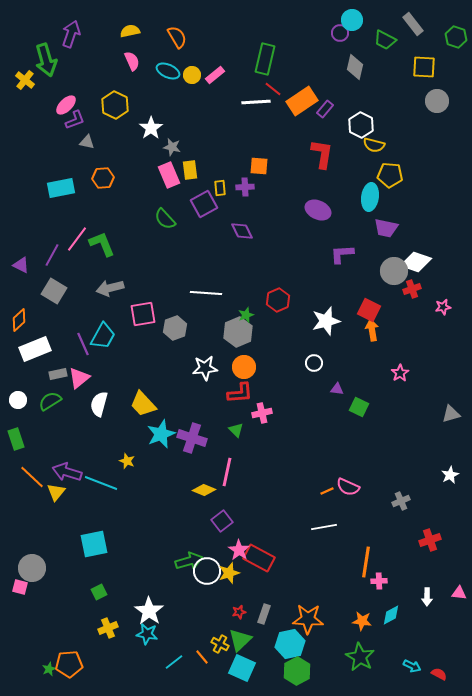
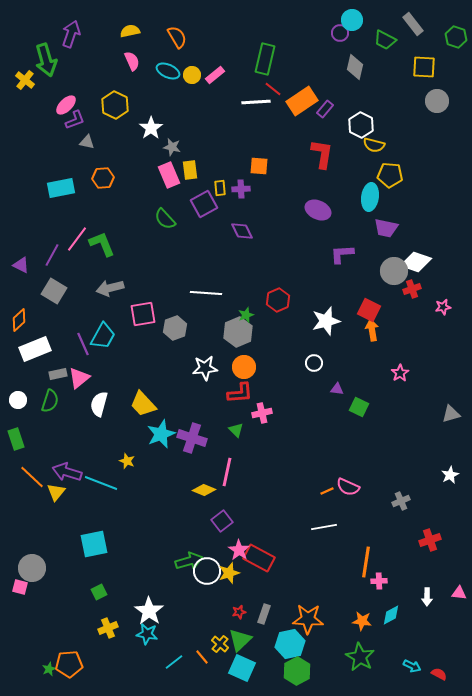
purple cross at (245, 187): moved 4 px left, 2 px down
green semicircle at (50, 401): rotated 140 degrees clockwise
yellow cross at (220, 644): rotated 12 degrees clockwise
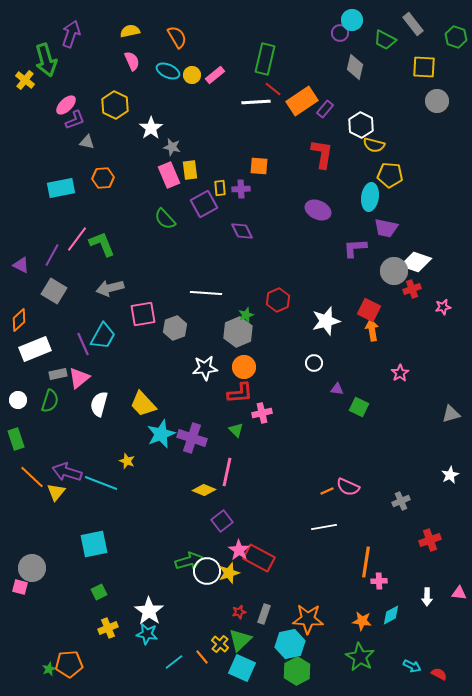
purple L-shape at (342, 254): moved 13 px right, 6 px up
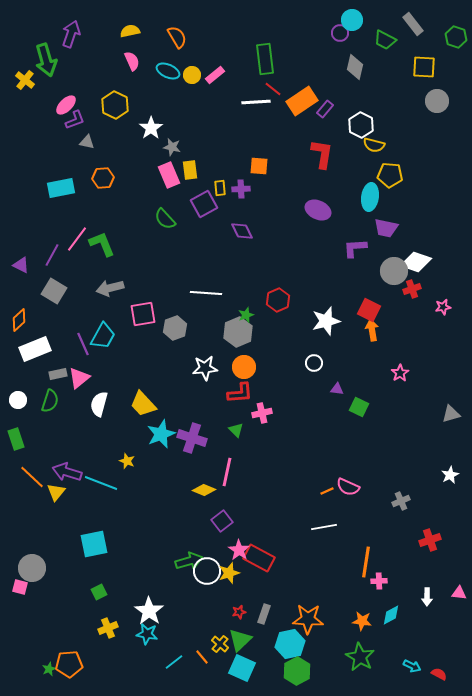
green rectangle at (265, 59): rotated 20 degrees counterclockwise
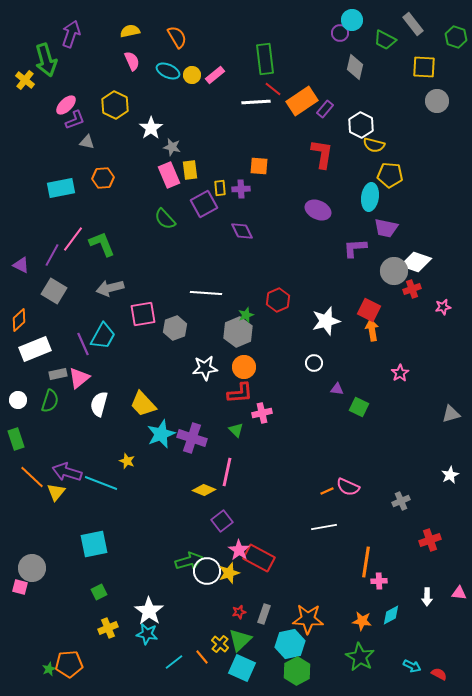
pink line at (77, 239): moved 4 px left
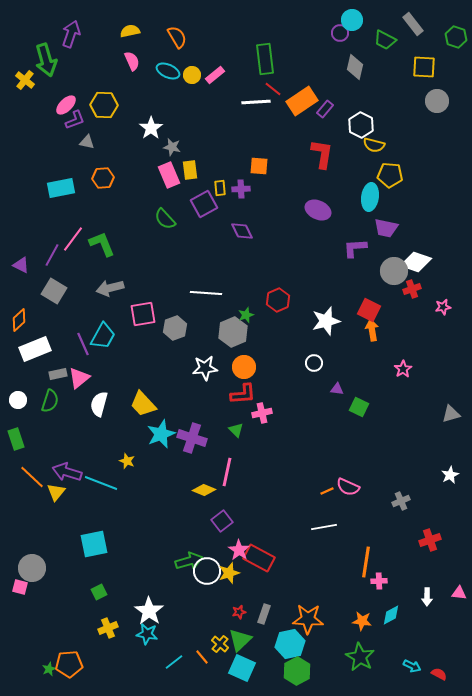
yellow hexagon at (115, 105): moved 11 px left; rotated 24 degrees counterclockwise
gray hexagon at (238, 332): moved 5 px left
pink star at (400, 373): moved 3 px right, 4 px up
red L-shape at (240, 393): moved 3 px right, 1 px down
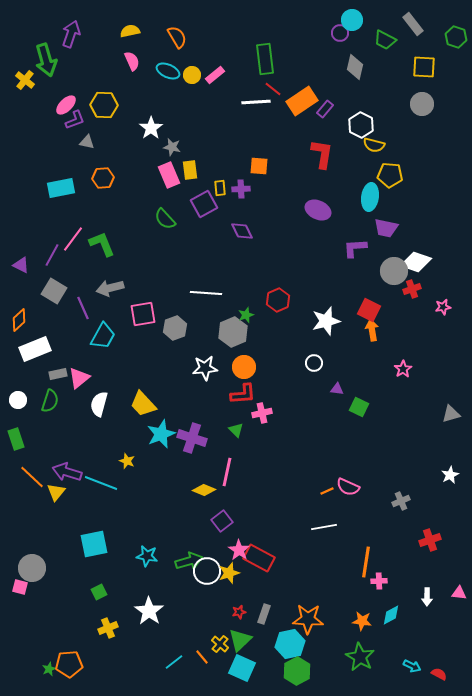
gray circle at (437, 101): moved 15 px left, 3 px down
purple line at (83, 344): moved 36 px up
cyan star at (147, 634): moved 78 px up
